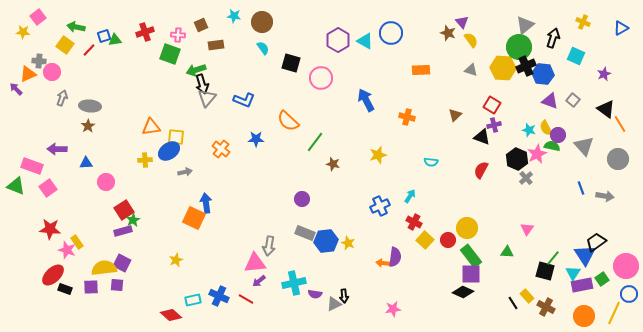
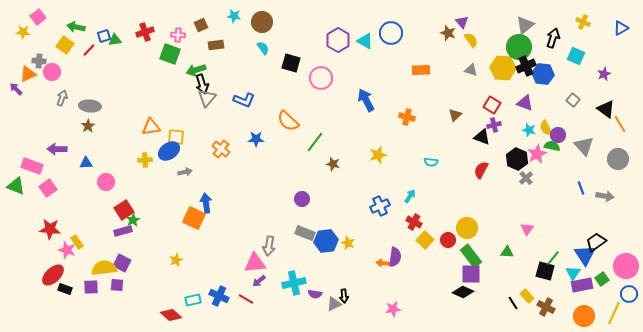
purple triangle at (550, 101): moved 25 px left, 2 px down
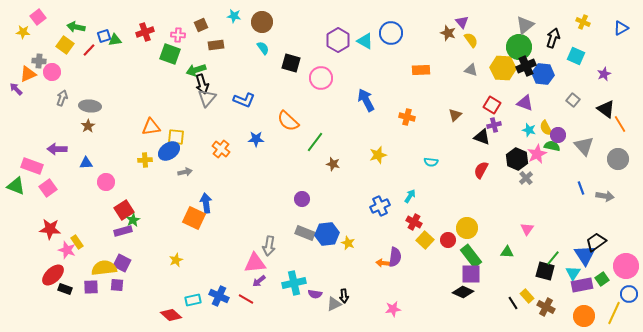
blue hexagon at (326, 241): moved 1 px right, 7 px up
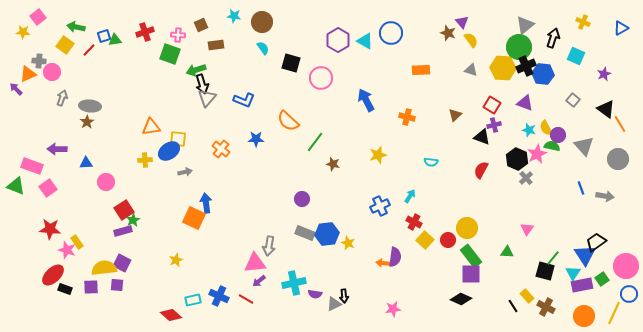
brown star at (88, 126): moved 1 px left, 4 px up
yellow square at (176, 137): moved 2 px right, 2 px down
black diamond at (463, 292): moved 2 px left, 7 px down
black line at (513, 303): moved 3 px down
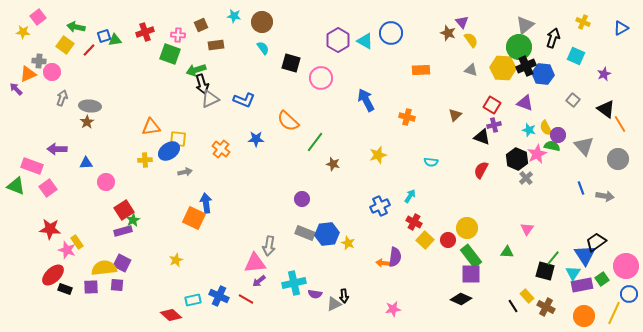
gray triangle at (207, 98): moved 3 px right, 1 px down; rotated 24 degrees clockwise
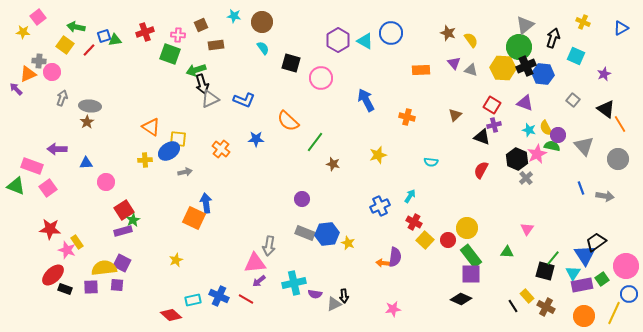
purple triangle at (462, 22): moved 8 px left, 41 px down
orange triangle at (151, 127): rotated 42 degrees clockwise
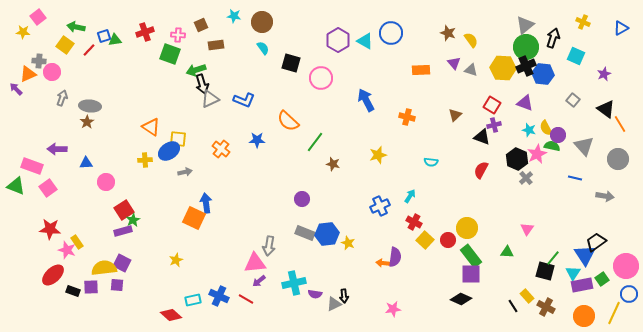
green circle at (519, 47): moved 7 px right
blue star at (256, 139): moved 1 px right, 1 px down
blue line at (581, 188): moved 6 px left, 10 px up; rotated 56 degrees counterclockwise
black rectangle at (65, 289): moved 8 px right, 2 px down
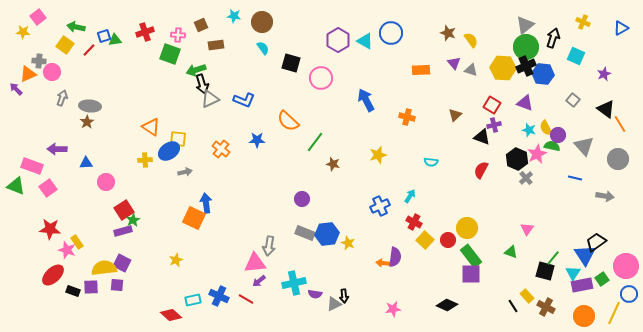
green triangle at (507, 252): moved 4 px right; rotated 16 degrees clockwise
black diamond at (461, 299): moved 14 px left, 6 px down
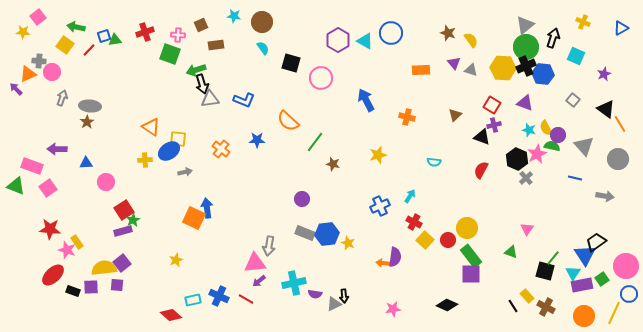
gray triangle at (210, 99): rotated 18 degrees clockwise
cyan semicircle at (431, 162): moved 3 px right
blue arrow at (206, 203): moved 1 px right, 5 px down
purple square at (122, 263): rotated 24 degrees clockwise
